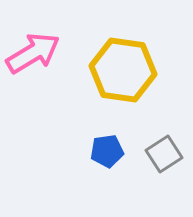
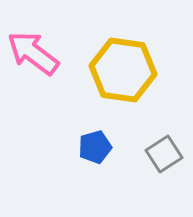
pink arrow: rotated 112 degrees counterclockwise
blue pentagon: moved 12 px left, 4 px up; rotated 8 degrees counterclockwise
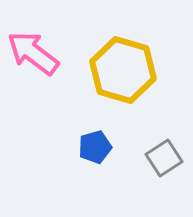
yellow hexagon: rotated 8 degrees clockwise
gray square: moved 4 px down
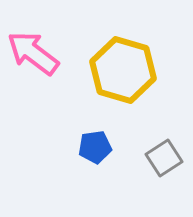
blue pentagon: rotated 8 degrees clockwise
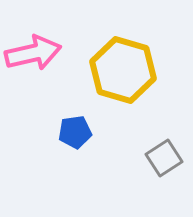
pink arrow: rotated 130 degrees clockwise
blue pentagon: moved 20 px left, 15 px up
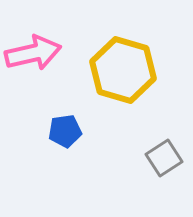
blue pentagon: moved 10 px left, 1 px up
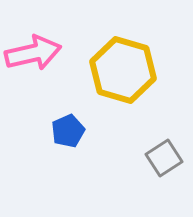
blue pentagon: moved 3 px right; rotated 16 degrees counterclockwise
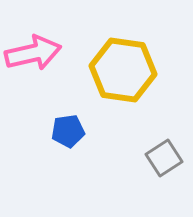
yellow hexagon: rotated 8 degrees counterclockwise
blue pentagon: rotated 16 degrees clockwise
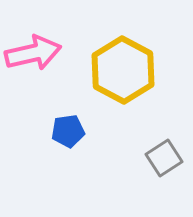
yellow hexagon: rotated 20 degrees clockwise
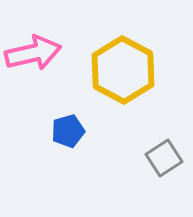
blue pentagon: rotated 8 degrees counterclockwise
